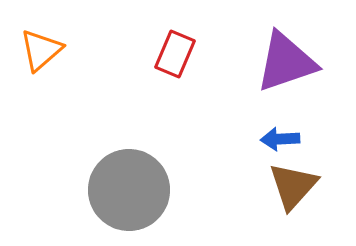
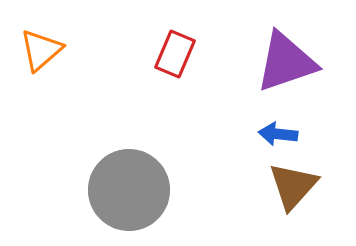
blue arrow: moved 2 px left, 5 px up; rotated 9 degrees clockwise
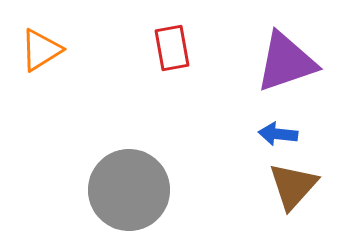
orange triangle: rotated 9 degrees clockwise
red rectangle: moved 3 px left, 6 px up; rotated 33 degrees counterclockwise
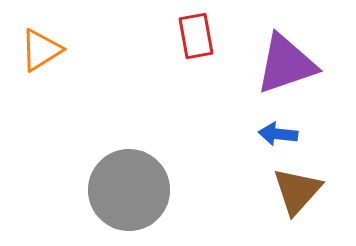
red rectangle: moved 24 px right, 12 px up
purple triangle: moved 2 px down
brown triangle: moved 4 px right, 5 px down
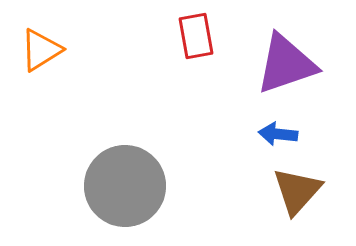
gray circle: moved 4 px left, 4 px up
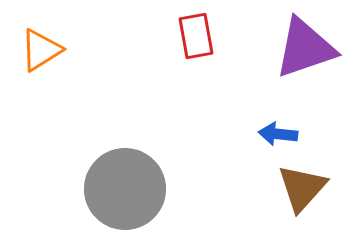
purple triangle: moved 19 px right, 16 px up
gray circle: moved 3 px down
brown triangle: moved 5 px right, 3 px up
